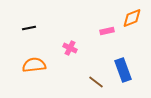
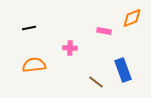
pink rectangle: moved 3 px left; rotated 24 degrees clockwise
pink cross: rotated 24 degrees counterclockwise
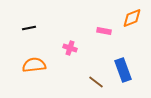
pink cross: rotated 16 degrees clockwise
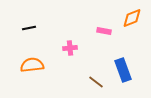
pink cross: rotated 24 degrees counterclockwise
orange semicircle: moved 2 px left
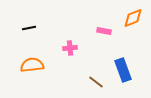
orange diamond: moved 1 px right
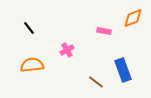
black line: rotated 64 degrees clockwise
pink cross: moved 3 px left, 2 px down; rotated 24 degrees counterclockwise
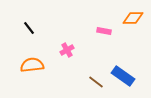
orange diamond: rotated 20 degrees clockwise
blue rectangle: moved 6 px down; rotated 35 degrees counterclockwise
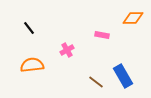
pink rectangle: moved 2 px left, 4 px down
blue rectangle: rotated 25 degrees clockwise
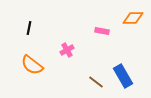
black line: rotated 48 degrees clockwise
pink rectangle: moved 4 px up
orange semicircle: rotated 135 degrees counterclockwise
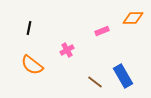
pink rectangle: rotated 32 degrees counterclockwise
brown line: moved 1 px left
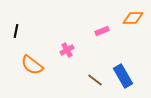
black line: moved 13 px left, 3 px down
brown line: moved 2 px up
